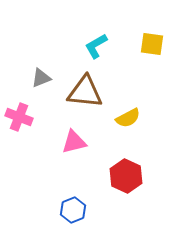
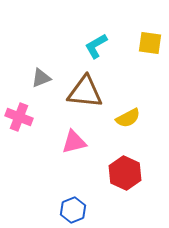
yellow square: moved 2 px left, 1 px up
red hexagon: moved 1 px left, 3 px up
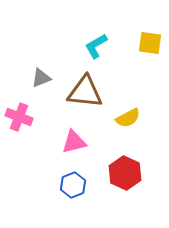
blue hexagon: moved 25 px up
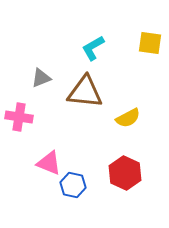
cyan L-shape: moved 3 px left, 2 px down
pink cross: rotated 12 degrees counterclockwise
pink triangle: moved 25 px left, 21 px down; rotated 36 degrees clockwise
blue hexagon: rotated 25 degrees counterclockwise
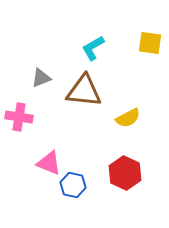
brown triangle: moved 1 px left, 1 px up
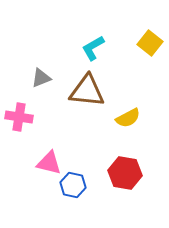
yellow square: rotated 30 degrees clockwise
brown triangle: moved 3 px right
pink triangle: rotated 8 degrees counterclockwise
red hexagon: rotated 16 degrees counterclockwise
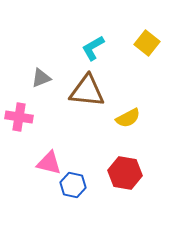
yellow square: moved 3 px left
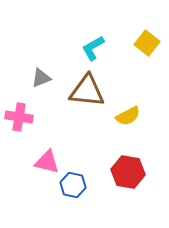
yellow semicircle: moved 2 px up
pink triangle: moved 2 px left, 1 px up
red hexagon: moved 3 px right, 1 px up
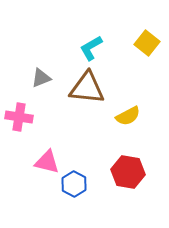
cyan L-shape: moved 2 px left
brown triangle: moved 3 px up
blue hexagon: moved 1 px right, 1 px up; rotated 15 degrees clockwise
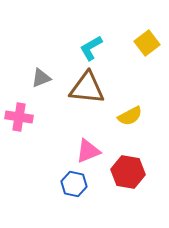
yellow square: rotated 15 degrees clockwise
yellow semicircle: moved 2 px right
pink triangle: moved 41 px right, 11 px up; rotated 36 degrees counterclockwise
blue hexagon: rotated 15 degrees counterclockwise
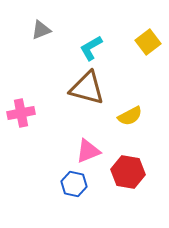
yellow square: moved 1 px right, 1 px up
gray triangle: moved 48 px up
brown triangle: rotated 9 degrees clockwise
pink cross: moved 2 px right, 4 px up; rotated 20 degrees counterclockwise
